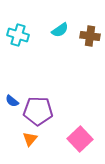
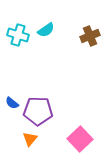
cyan semicircle: moved 14 px left
brown cross: rotated 30 degrees counterclockwise
blue semicircle: moved 2 px down
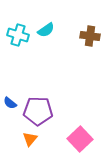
brown cross: rotated 30 degrees clockwise
blue semicircle: moved 2 px left
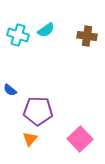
brown cross: moved 3 px left
blue semicircle: moved 13 px up
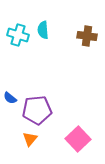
cyan semicircle: moved 3 px left; rotated 120 degrees clockwise
blue semicircle: moved 8 px down
purple pentagon: moved 1 px left, 1 px up; rotated 8 degrees counterclockwise
pink square: moved 2 px left
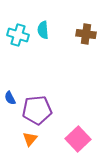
brown cross: moved 1 px left, 2 px up
blue semicircle: rotated 24 degrees clockwise
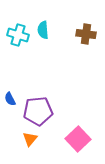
blue semicircle: moved 1 px down
purple pentagon: moved 1 px right, 1 px down
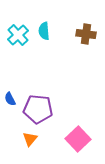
cyan semicircle: moved 1 px right, 1 px down
cyan cross: rotated 30 degrees clockwise
purple pentagon: moved 2 px up; rotated 12 degrees clockwise
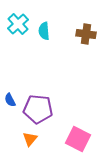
cyan cross: moved 11 px up
blue semicircle: moved 1 px down
pink square: rotated 20 degrees counterclockwise
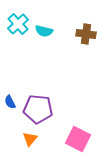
cyan semicircle: rotated 72 degrees counterclockwise
blue semicircle: moved 2 px down
